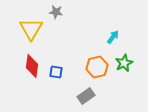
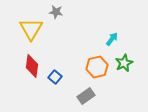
cyan arrow: moved 1 px left, 2 px down
blue square: moved 1 px left, 5 px down; rotated 32 degrees clockwise
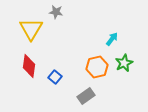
red diamond: moved 3 px left
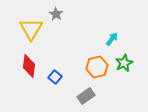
gray star: moved 2 px down; rotated 24 degrees clockwise
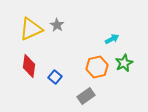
gray star: moved 1 px right, 11 px down
yellow triangle: rotated 35 degrees clockwise
cyan arrow: rotated 24 degrees clockwise
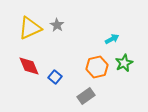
yellow triangle: moved 1 px left, 1 px up
red diamond: rotated 30 degrees counterclockwise
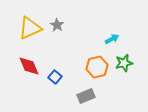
green star: rotated 12 degrees clockwise
gray rectangle: rotated 12 degrees clockwise
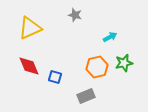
gray star: moved 18 px right, 10 px up; rotated 16 degrees counterclockwise
cyan arrow: moved 2 px left, 2 px up
blue square: rotated 24 degrees counterclockwise
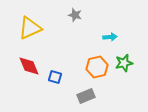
cyan arrow: rotated 24 degrees clockwise
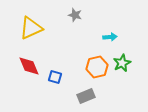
yellow triangle: moved 1 px right
green star: moved 2 px left; rotated 12 degrees counterclockwise
